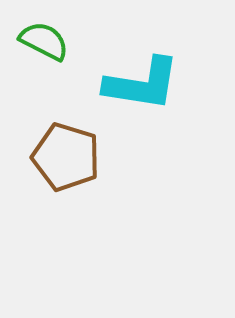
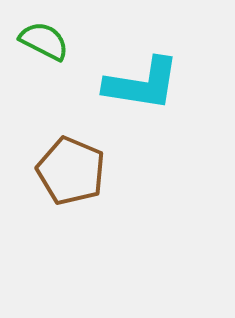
brown pentagon: moved 5 px right, 14 px down; rotated 6 degrees clockwise
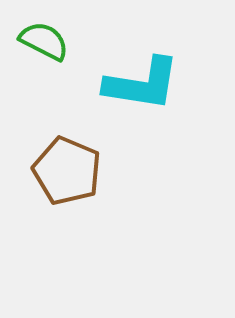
brown pentagon: moved 4 px left
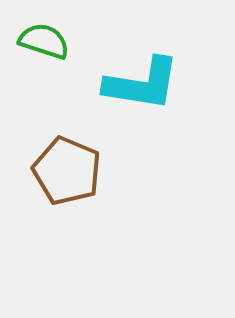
green semicircle: rotated 9 degrees counterclockwise
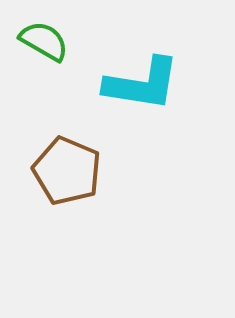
green semicircle: rotated 12 degrees clockwise
